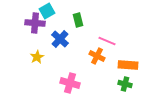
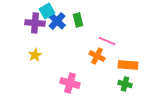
blue cross: moved 3 px left, 18 px up
yellow star: moved 2 px left, 2 px up
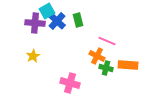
yellow star: moved 2 px left, 1 px down
green cross: moved 19 px left, 16 px up
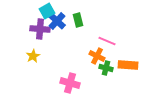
purple cross: moved 5 px right, 6 px down
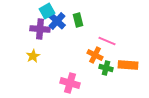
orange cross: moved 2 px left, 1 px up
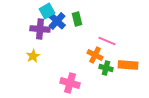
green rectangle: moved 1 px left, 1 px up
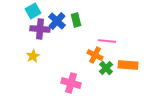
cyan square: moved 14 px left
green rectangle: moved 1 px left, 1 px down
pink line: rotated 18 degrees counterclockwise
green cross: rotated 32 degrees clockwise
pink cross: moved 1 px right
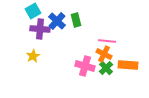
orange cross: moved 9 px right, 1 px up
pink cross: moved 14 px right, 17 px up
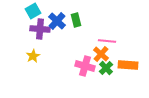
orange cross: moved 3 px left; rotated 14 degrees clockwise
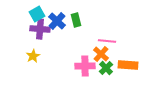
cyan square: moved 4 px right, 3 px down
pink cross: rotated 18 degrees counterclockwise
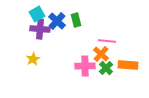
yellow star: moved 3 px down
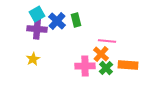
purple cross: moved 3 px left
